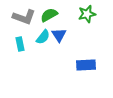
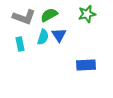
cyan semicircle: rotated 21 degrees counterclockwise
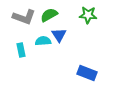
green star: moved 1 px right, 1 px down; rotated 18 degrees clockwise
cyan semicircle: moved 4 px down; rotated 112 degrees counterclockwise
cyan rectangle: moved 1 px right, 6 px down
blue rectangle: moved 1 px right, 8 px down; rotated 24 degrees clockwise
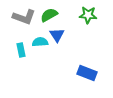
blue triangle: moved 2 px left
cyan semicircle: moved 3 px left, 1 px down
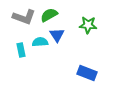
green star: moved 10 px down
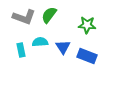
green semicircle: rotated 24 degrees counterclockwise
green star: moved 1 px left
blue triangle: moved 6 px right, 12 px down
blue rectangle: moved 17 px up
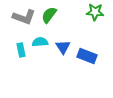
green star: moved 8 px right, 13 px up
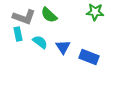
green semicircle: rotated 84 degrees counterclockwise
cyan semicircle: rotated 42 degrees clockwise
cyan rectangle: moved 3 px left, 16 px up
blue rectangle: moved 2 px right, 1 px down
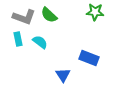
cyan rectangle: moved 5 px down
blue triangle: moved 28 px down
blue rectangle: moved 1 px down
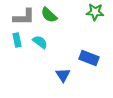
gray L-shape: rotated 20 degrees counterclockwise
cyan rectangle: moved 1 px left, 1 px down
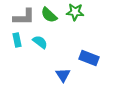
green star: moved 20 px left
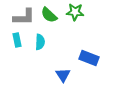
cyan semicircle: rotated 56 degrees clockwise
